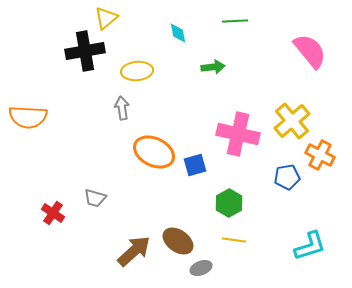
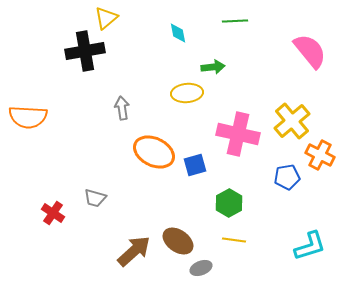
yellow ellipse: moved 50 px right, 22 px down
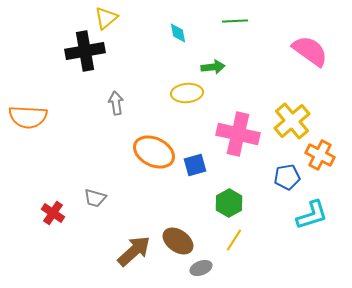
pink semicircle: rotated 15 degrees counterclockwise
gray arrow: moved 6 px left, 5 px up
yellow line: rotated 65 degrees counterclockwise
cyan L-shape: moved 2 px right, 31 px up
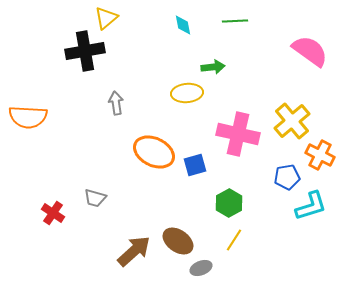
cyan diamond: moved 5 px right, 8 px up
cyan L-shape: moved 1 px left, 9 px up
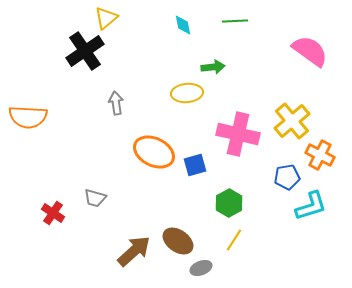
black cross: rotated 24 degrees counterclockwise
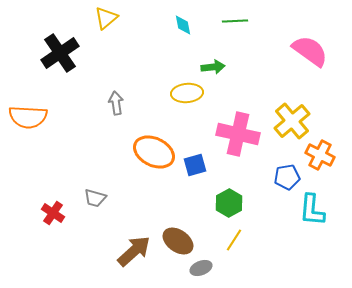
black cross: moved 25 px left, 2 px down
cyan L-shape: moved 1 px right, 4 px down; rotated 112 degrees clockwise
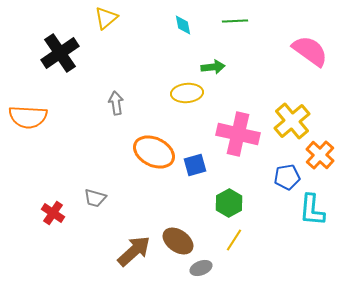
orange cross: rotated 16 degrees clockwise
